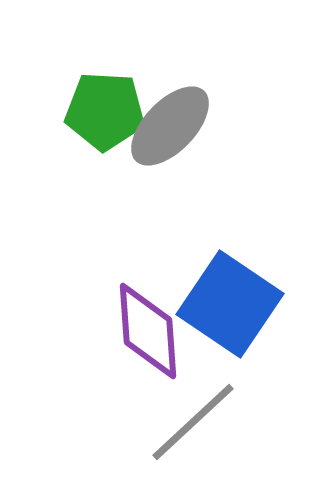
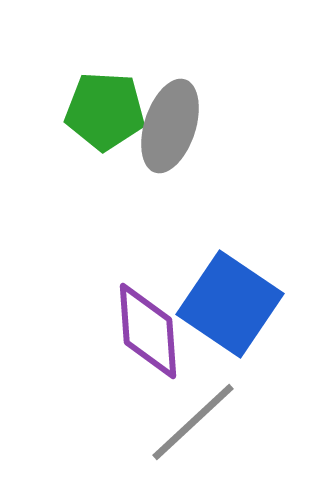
gray ellipse: rotated 26 degrees counterclockwise
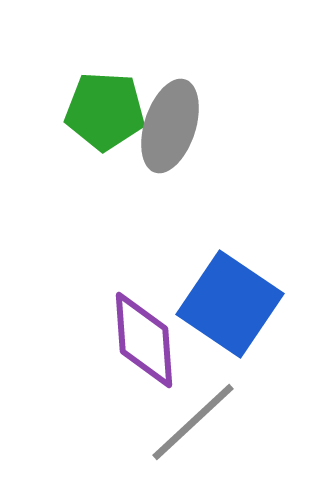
purple diamond: moved 4 px left, 9 px down
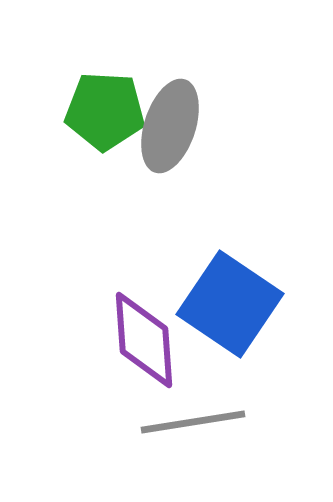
gray line: rotated 34 degrees clockwise
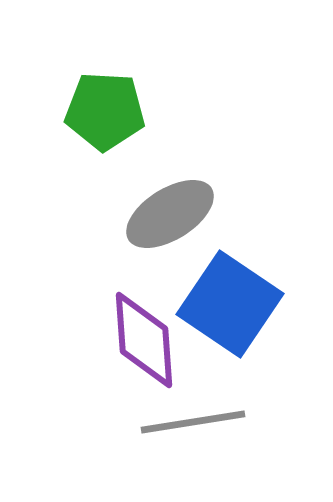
gray ellipse: moved 88 px down; rotated 40 degrees clockwise
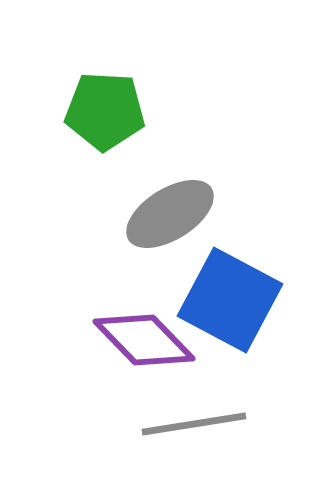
blue square: moved 4 px up; rotated 6 degrees counterclockwise
purple diamond: rotated 40 degrees counterclockwise
gray line: moved 1 px right, 2 px down
